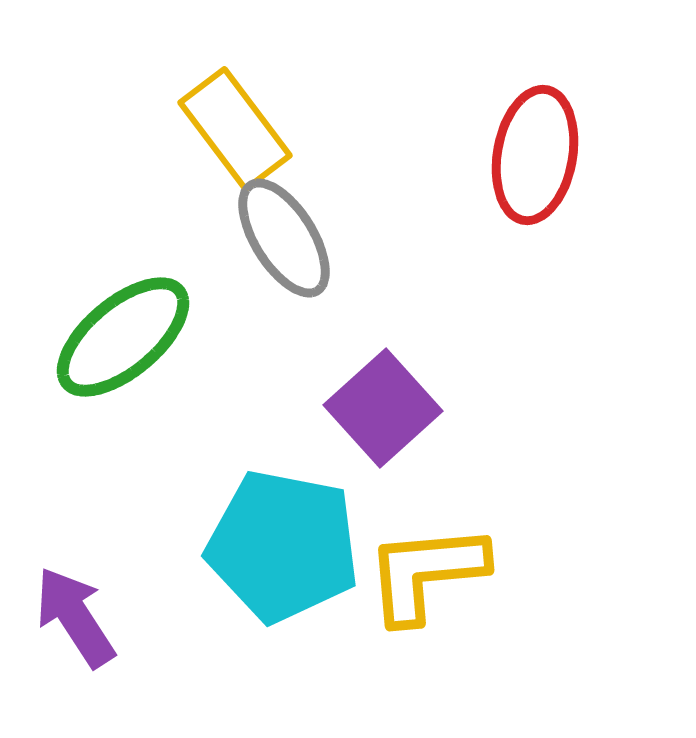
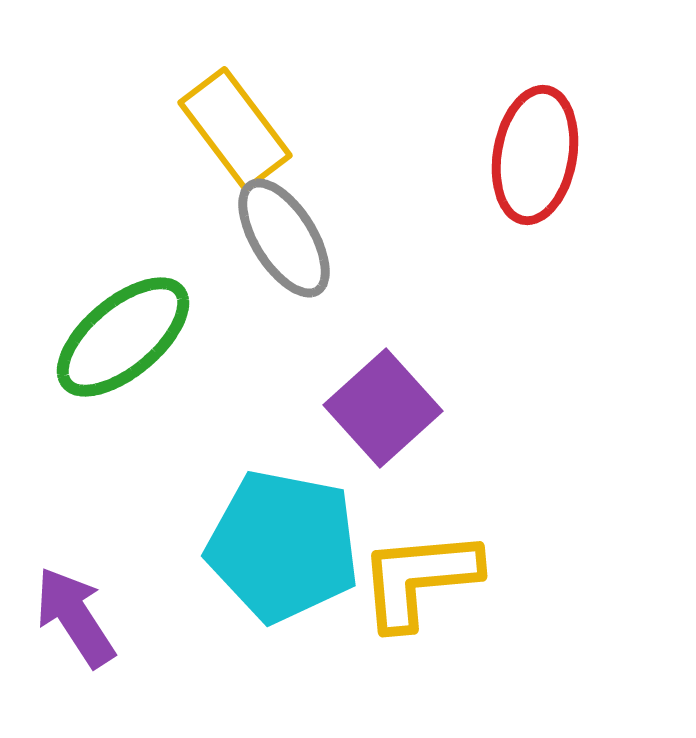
yellow L-shape: moved 7 px left, 6 px down
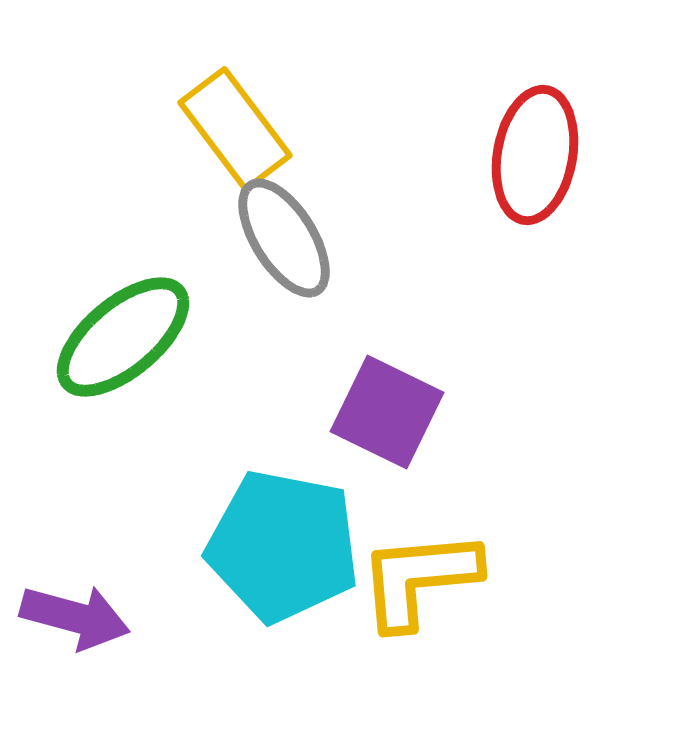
purple square: moved 4 px right, 4 px down; rotated 22 degrees counterclockwise
purple arrow: rotated 138 degrees clockwise
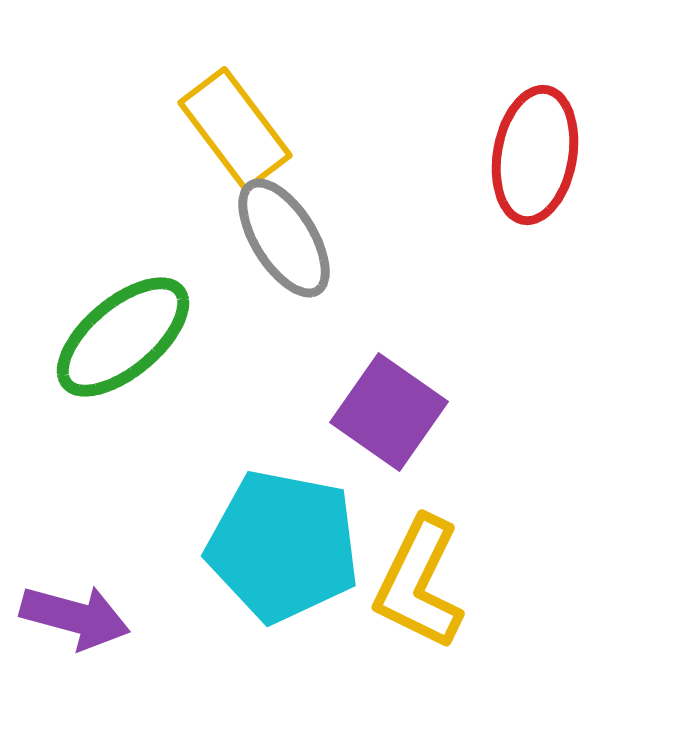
purple square: moved 2 px right; rotated 9 degrees clockwise
yellow L-shape: moved 4 px down; rotated 59 degrees counterclockwise
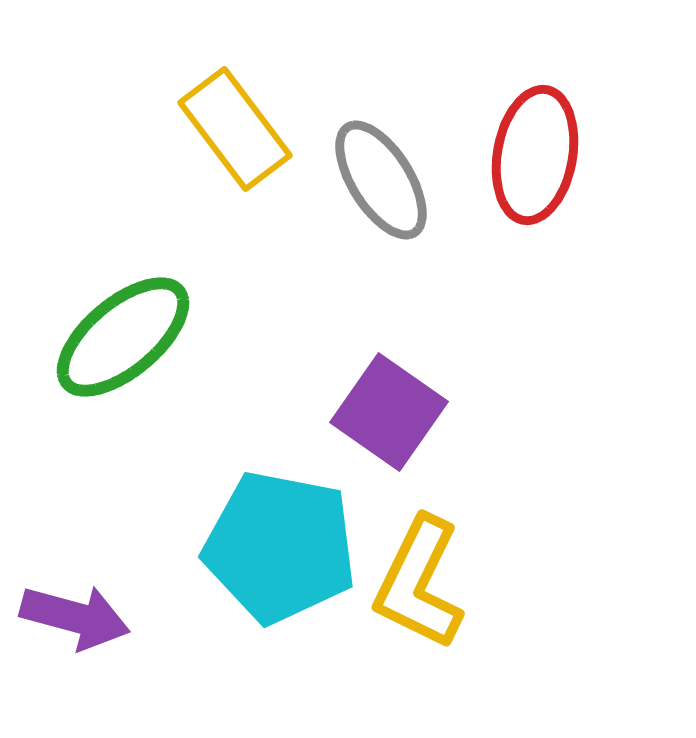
gray ellipse: moved 97 px right, 58 px up
cyan pentagon: moved 3 px left, 1 px down
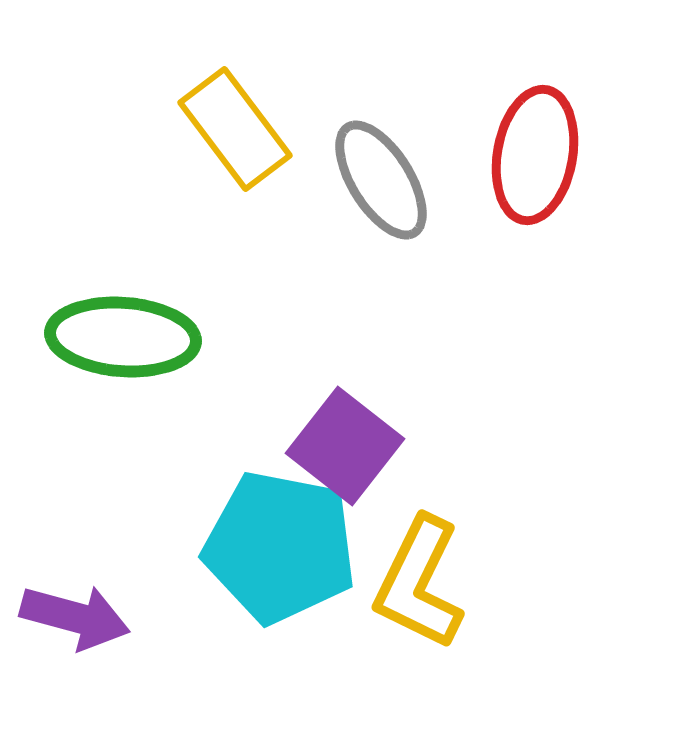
green ellipse: rotated 44 degrees clockwise
purple square: moved 44 px left, 34 px down; rotated 3 degrees clockwise
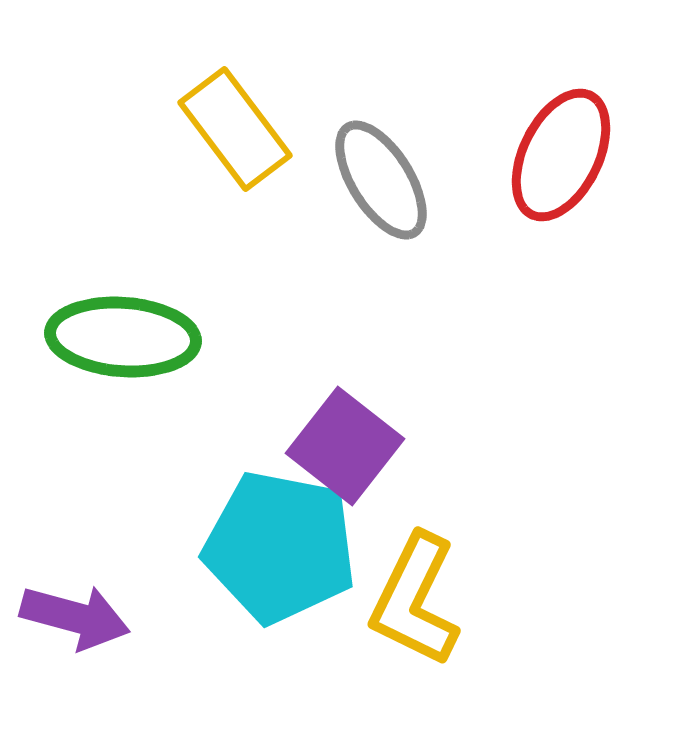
red ellipse: moved 26 px right; rotated 16 degrees clockwise
yellow L-shape: moved 4 px left, 17 px down
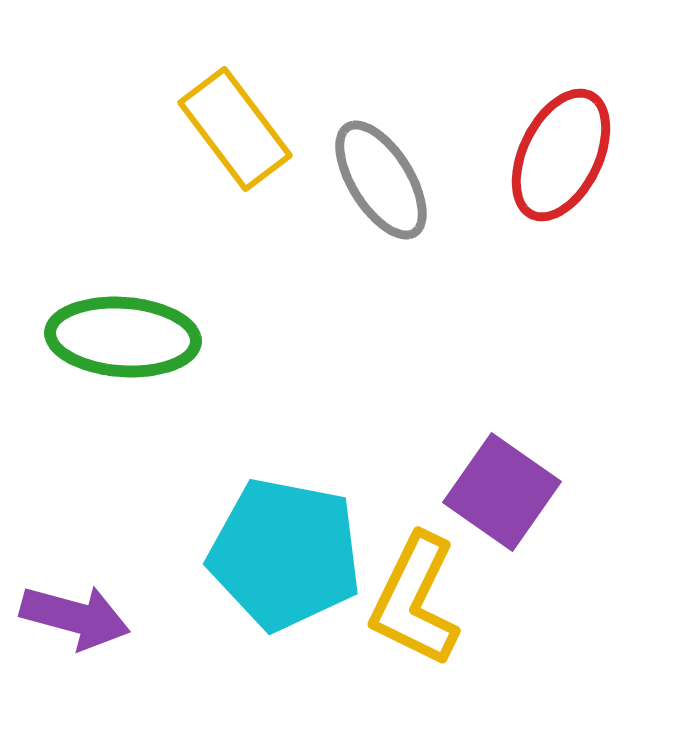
purple square: moved 157 px right, 46 px down; rotated 3 degrees counterclockwise
cyan pentagon: moved 5 px right, 7 px down
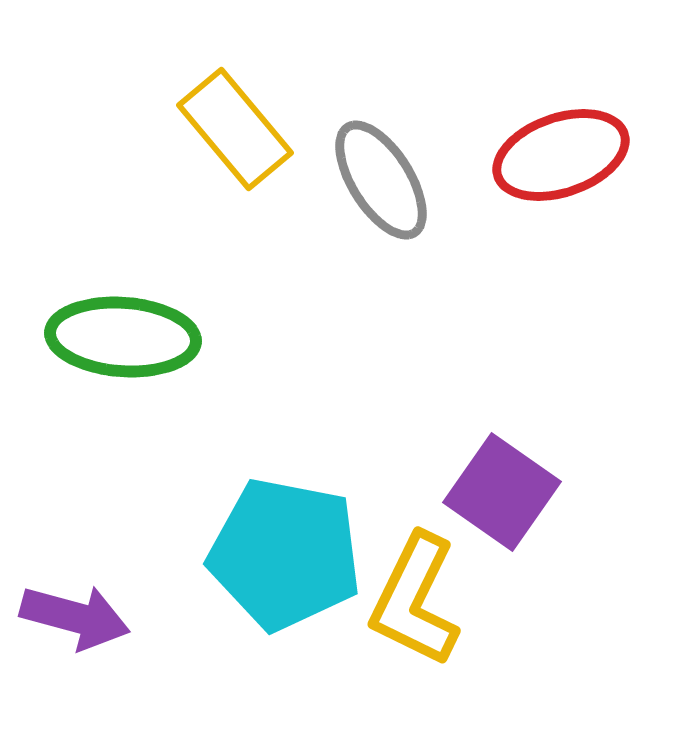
yellow rectangle: rotated 3 degrees counterclockwise
red ellipse: rotated 45 degrees clockwise
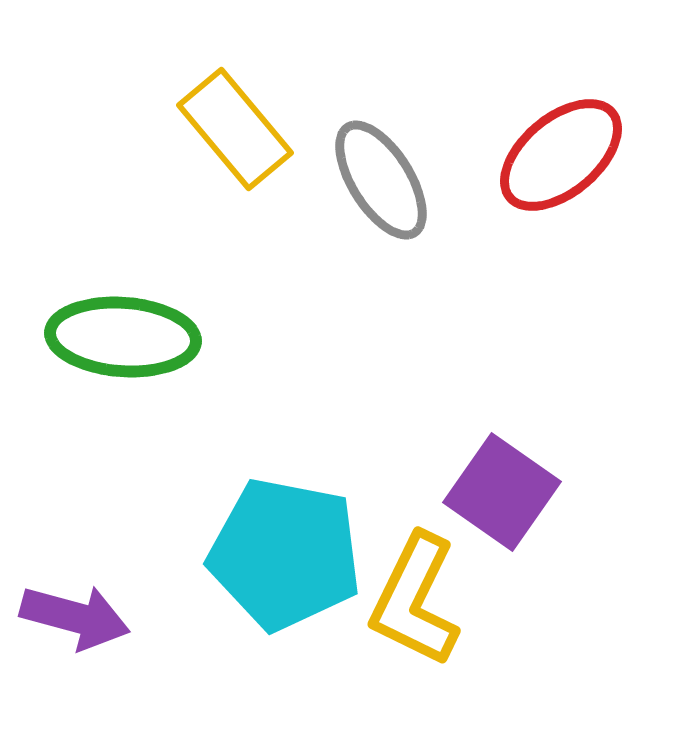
red ellipse: rotated 21 degrees counterclockwise
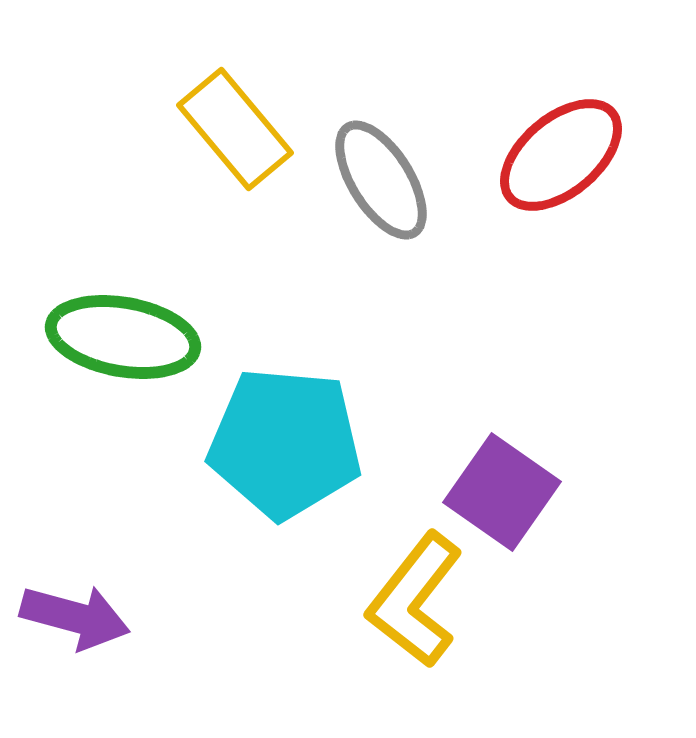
green ellipse: rotated 6 degrees clockwise
cyan pentagon: moved 111 px up; rotated 6 degrees counterclockwise
yellow L-shape: rotated 12 degrees clockwise
